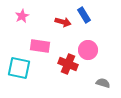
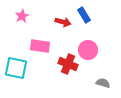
cyan square: moved 3 px left
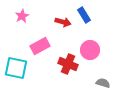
pink rectangle: rotated 36 degrees counterclockwise
pink circle: moved 2 px right
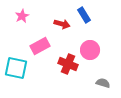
red arrow: moved 1 px left, 2 px down
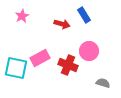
pink rectangle: moved 12 px down
pink circle: moved 1 px left, 1 px down
red cross: moved 1 px down
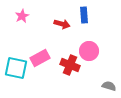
blue rectangle: rotated 28 degrees clockwise
red cross: moved 2 px right
gray semicircle: moved 6 px right, 3 px down
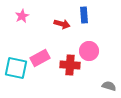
red cross: rotated 18 degrees counterclockwise
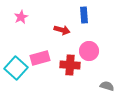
pink star: moved 1 px left, 1 px down
red arrow: moved 6 px down
pink rectangle: rotated 12 degrees clockwise
cyan square: rotated 30 degrees clockwise
gray semicircle: moved 2 px left
